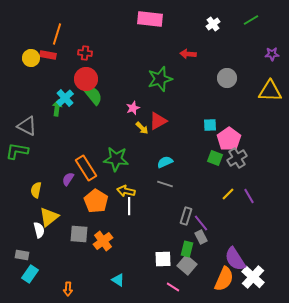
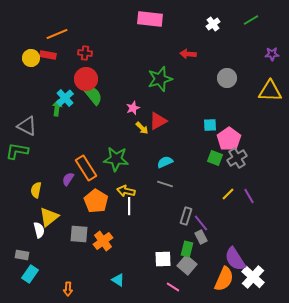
orange line at (57, 34): rotated 50 degrees clockwise
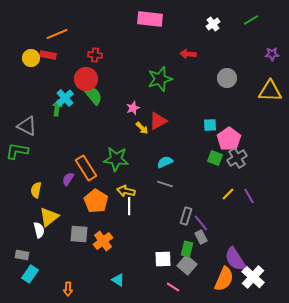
red cross at (85, 53): moved 10 px right, 2 px down
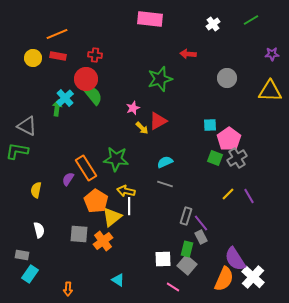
red rectangle at (48, 55): moved 10 px right, 1 px down
yellow circle at (31, 58): moved 2 px right
yellow triangle at (49, 217): moved 63 px right
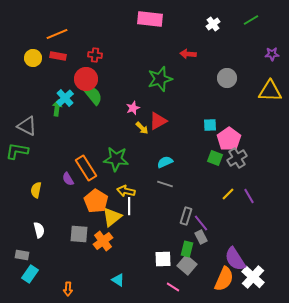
purple semicircle at (68, 179): rotated 64 degrees counterclockwise
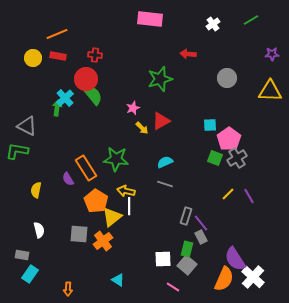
red triangle at (158, 121): moved 3 px right
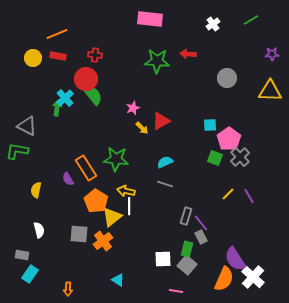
green star at (160, 79): moved 3 px left, 18 px up; rotated 20 degrees clockwise
gray cross at (237, 158): moved 3 px right, 1 px up; rotated 12 degrees counterclockwise
pink line at (173, 287): moved 3 px right, 4 px down; rotated 24 degrees counterclockwise
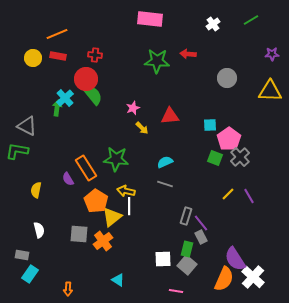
red triangle at (161, 121): moved 9 px right, 5 px up; rotated 24 degrees clockwise
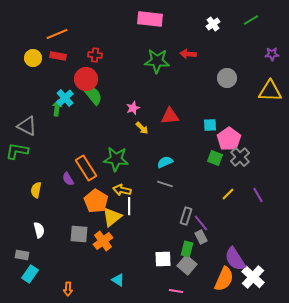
yellow arrow at (126, 191): moved 4 px left, 1 px up
purple line at (249, 196): moved 9 px right, 1 px up
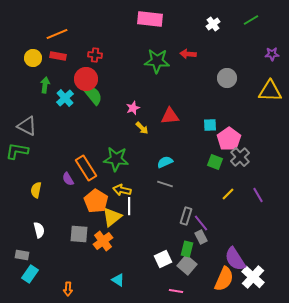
green arrow at (57, 108): moved 12 px left, 23 px up
green square at (215, 158): moved 4 px down
white square at (163, 259): rotated 24 degrees counterclockwise
